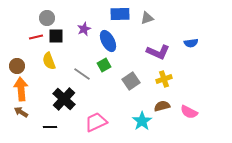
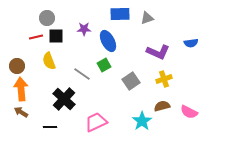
purple star: rotated 24 degrees clockwise
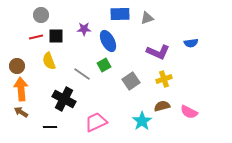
gray circle: moved 6 px left, 3 px up
black cross: rotated 15 degrees counterclockwise
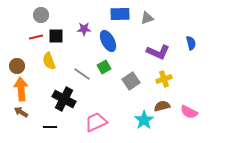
blue semicircle: rotated 96 degrees counterclockwise
green square: moved 2 px down
cyan star: moved 2 px right, 1 px up
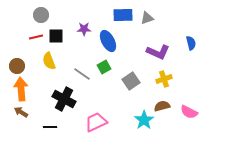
blue rectangle: moved 3 px right, 1 px down
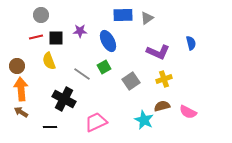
gray triangle: rotated 16 degrees counterclockwise
purple star: moved 4 px left, 2 px down
black square: moved 2 px down
pink semicircle: moved 1 px left
cyan star: rotated 12 degrees counterclockwise
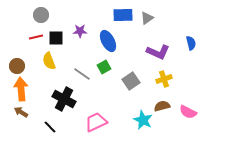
cyan star: moved 1 px left
black line: rotated 48 degrees clockwise
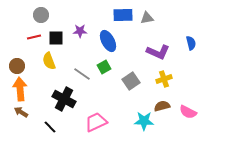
gray triangle: rotated 24 degrees clockwise
red line: moved 2 px left
orange arrow: moved 1 px left
cyan star: moved 1 px right, 1 px down; rotated 24 degrees counterclockwise
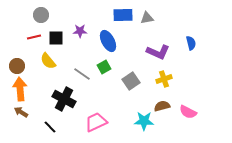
yellow semicircle: moved 1 px left; rotated 18 degrees counterclockwise
